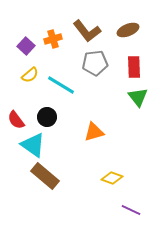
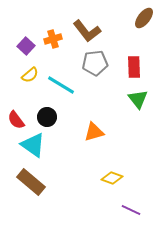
brown ellipse: moved 16 px right, 12 px up; rotated 30 degrees counterclockwise
green triangle: moved 2 px down
brown rectangle: moved 14 px left, 6 px down
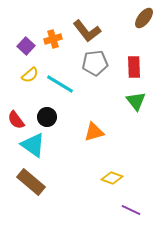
cyan line: moved 1 px left, 1 px up
green triangle: moved 2 px left, 2 px down
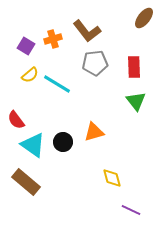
purple square: rotated 12 degrees counterclockwise
cyan line: moved 3 px left
black circle: moved 16 px right, 25 px down
yellow diamond: rotated 55 degrees clockwise
brown rectangle: moved 5 px left
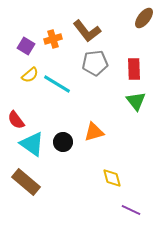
red rectangle: moved 2 px down
cyan triangle: moved 1 px left, 1 px up
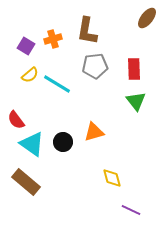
brown ellipse: moved 3 px right
brown L-shape: rotated 48 degrees clockwise
gray pentagon: moved 3 px down
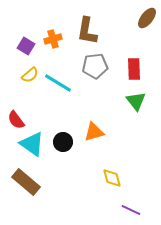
cyan line: moved 1 px right, 1 px up
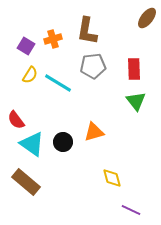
gray pentagon: moved 2 px left
yellow semicircle: rotated 18 degrees counterclockwise
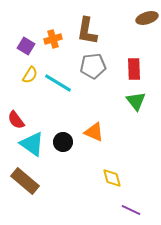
brown ellipse: rotated 35 degrees clockwise
orange triangle: rotated 40 degrees clockwise
brown rectangle: moved 1 px left, 1 px up
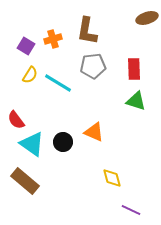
green triangle: rotated 35 degrees counterclockwise
